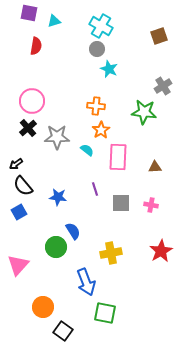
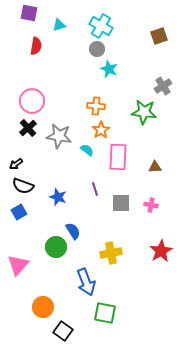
cyan triangle: moved 5 px right, 4 px down
gray star: moved 2 px right, 1 px up; rotated 10 degrees clockwise
black semicircle: rotated 30 degrees counterclockwise
blue star: rotated 12 degrees clockwise
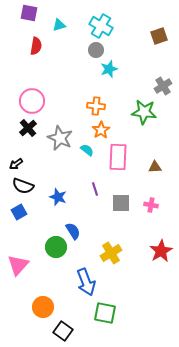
gray circle: moved 1 px left, 1 px down
cyan star: rotated 30 degrees clockwise
gray star: moved 1 px right, 2 px down; rotated 15 degrees clockwise
yellow cross: rotated 20 degrees counterclockwise
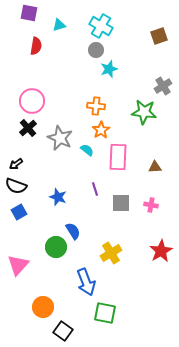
black semicircle: moved 7 px left
